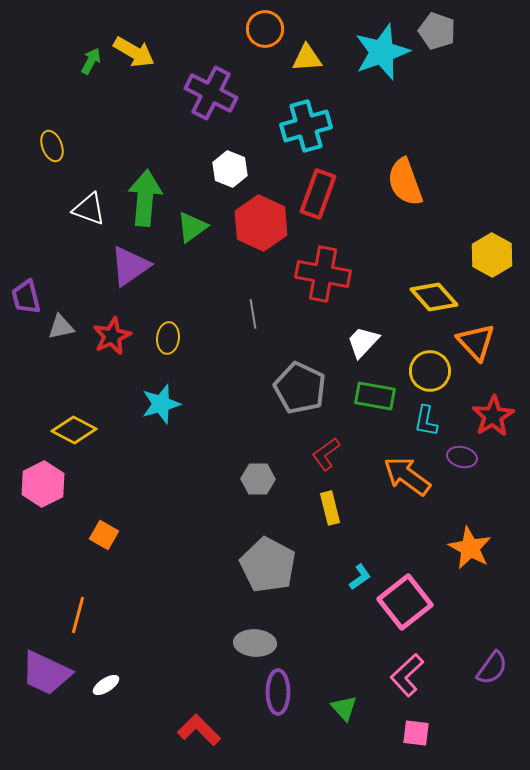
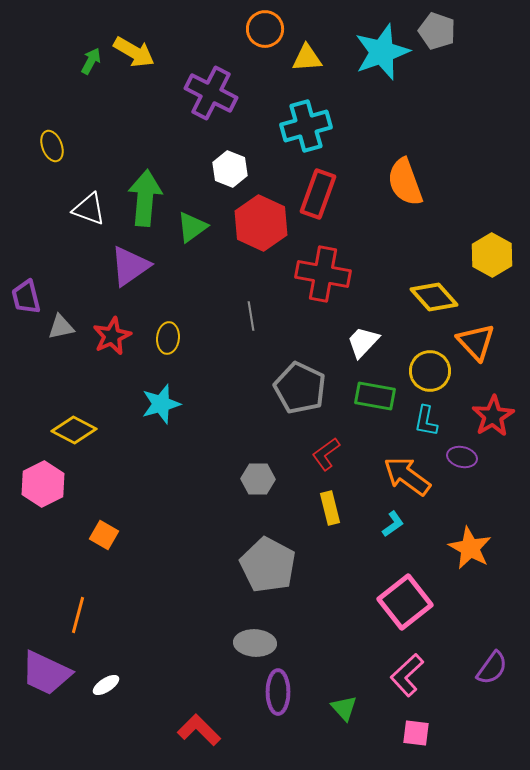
gray line at (253, 314): moved 2 px left, 2 px down
cyan L-shape at (360, 577): moved 33 px right, 53 px up
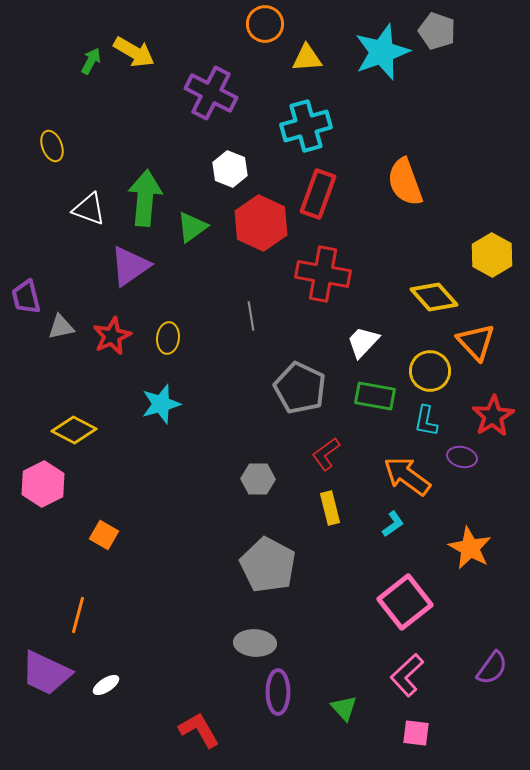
orange circle at (265, 29): moved 5 px up
red L-shape at (199, 730): rotated 15 degrees clockwise
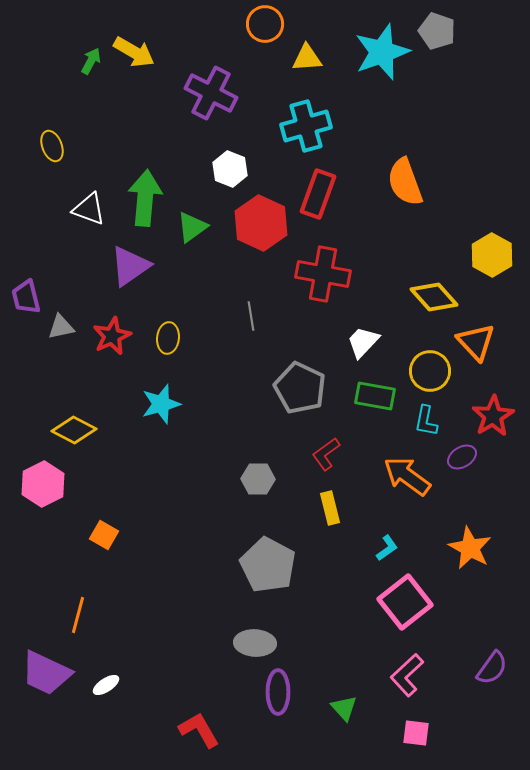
purple ellipse at (462, 457): rotated 44 degrees counterclockwise
cyan L-shape at (393, 524): moved 6 px left, 24 px down
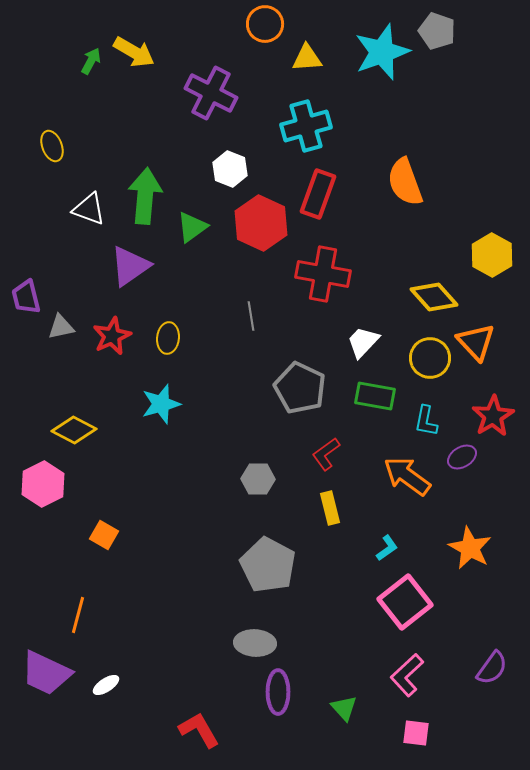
green arrow at (145, 198): moved 2 px up
yellow circle at (430, 371): moved 13 px up
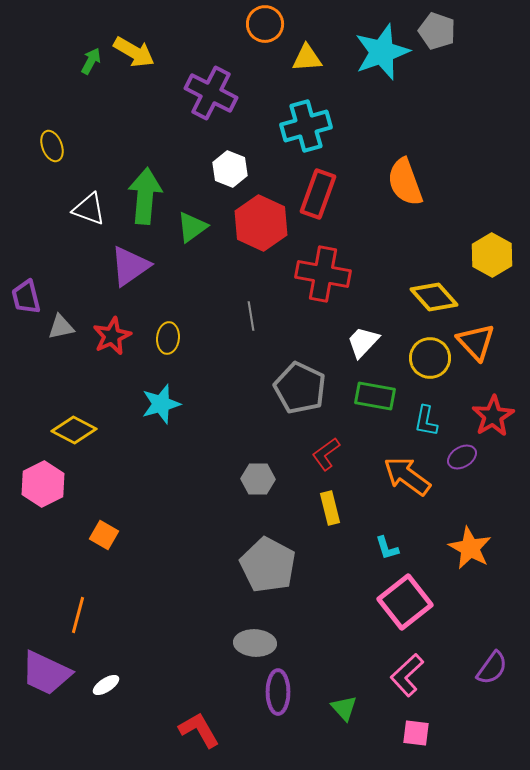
cyan L-shape at (387, 548): rotated 108 degrees clockwise
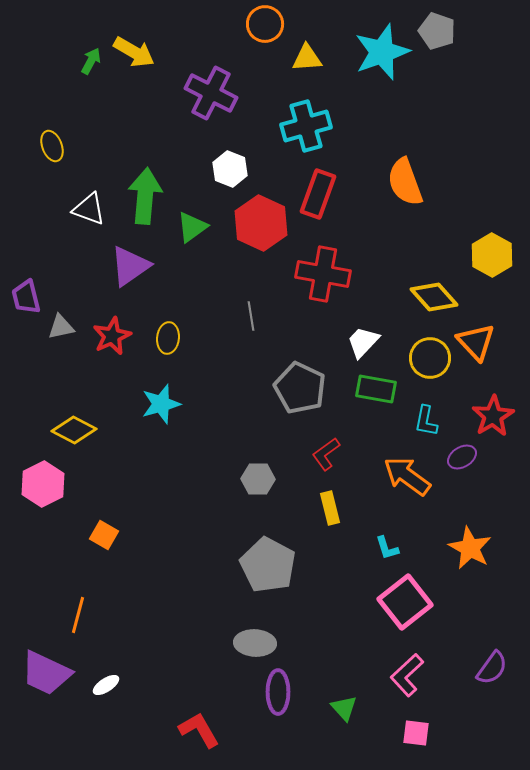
green rectangle at (375, 396): moved 1 px right, 7 px up
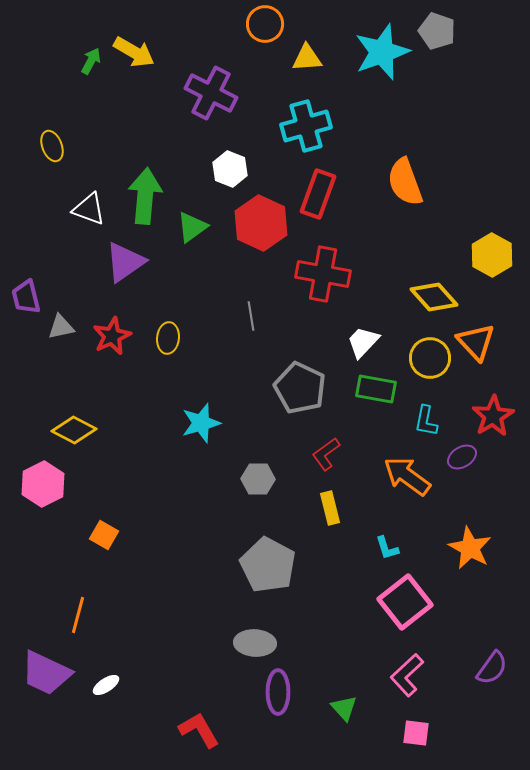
purple triangle at (130, 266): moved 5 px left, 4 px up
cyan star at (161, 404): moved 40 px right, 19 px down
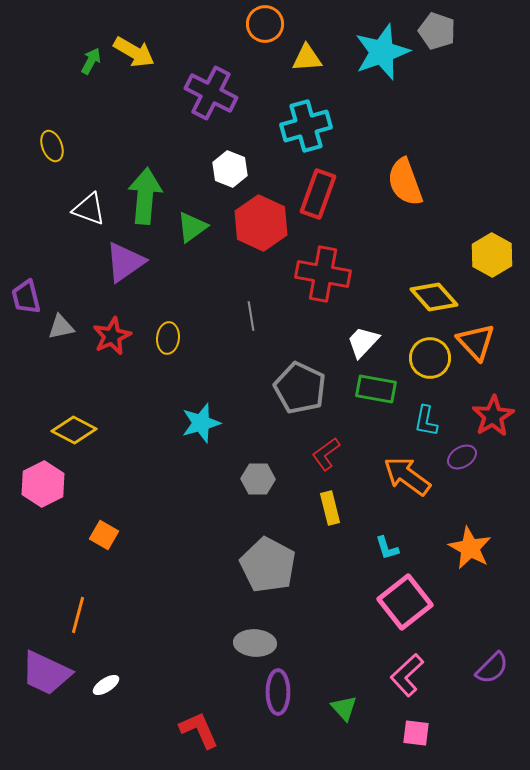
purple semicircle at (492, 668): rotated 9 degrees clockwise
red L-shape at (199, 730): rotated 6 degrees clockwise
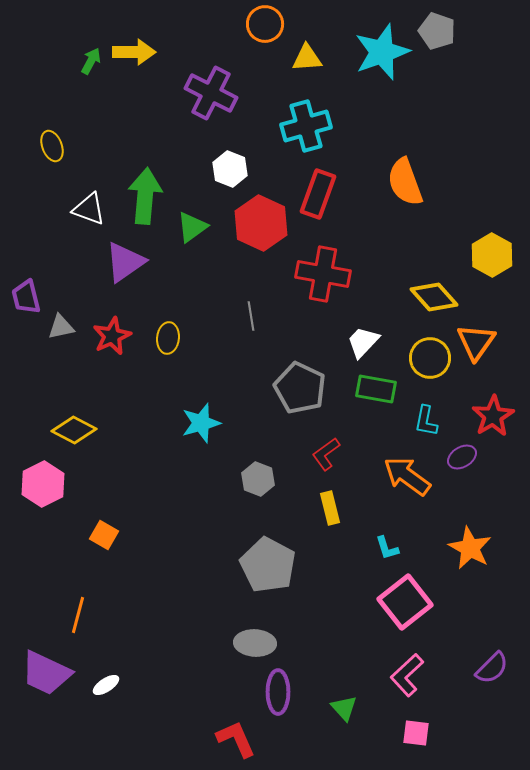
yellow arrow at (134, 52): rotated 30 degrees counterclockwise
orange triangle at (476, 342): rotated 18 degrees clockwise
gray hexagon at (258, 479): rotated 20 degrees clockwise
red L-shape at (199, 730): moved 37 px right, 9 px down
